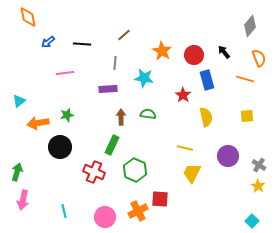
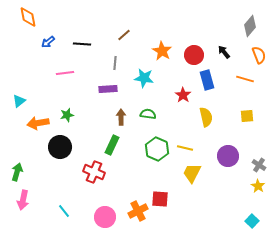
orange semicircle: moved 3 px up
green hexagon: moved 22 px right, 21 px up
cyan line: rotated 24 degrees counterclockwise
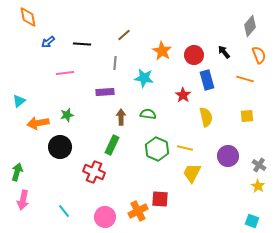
purple rectangle: moved 3 px left, 3 px down
cyan square: rotated 24 degrees counterclockwise
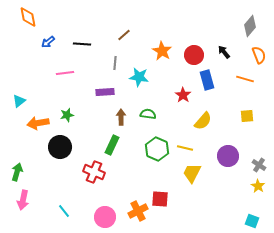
cyan star: moved 5 px left, 1 px up
yellow semicircle: moved 3 px left, 4 px down; rotated 54 degrees clockwise
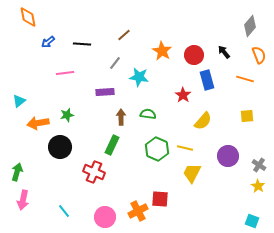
gray line: rotated 32 degrees clockwise
